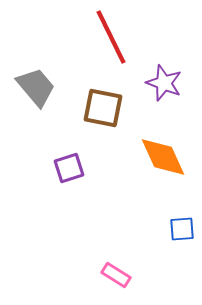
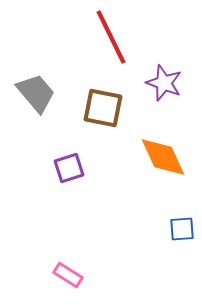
gray trapezoid: moved 6 px down
pink rectangle: moved 48 px left
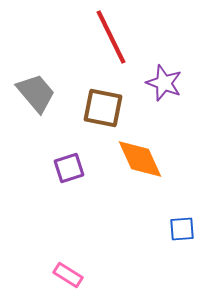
orange diamond: moved 23 px left, 2 px down
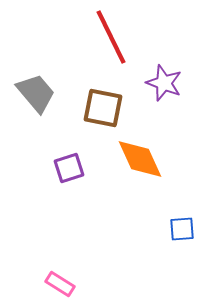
pink rectangle: moved 8 px left, 9 px down
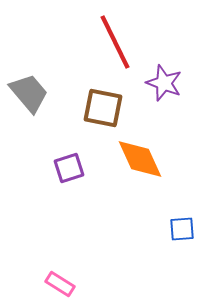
red line: moved 4 px right, 5 px down
gray trapezoid: moved 7 px left
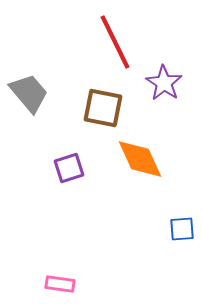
purple star: rotated 12 degrees clockwise
pink rectangle: rotated 24 degrees counterclockwise
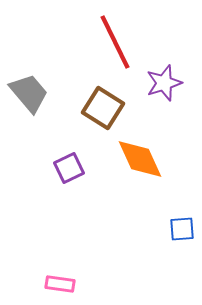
purple star: rotated 21 degrees clockwise
brown square: rotated 21 degrees clockwise
purple square: rotated 8 degrees counterclockwise
